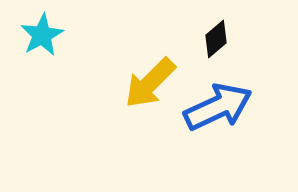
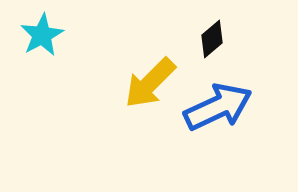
black diamond: moved 4 px left
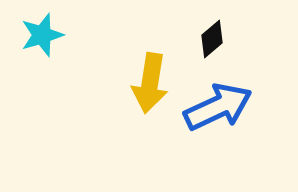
cyan star: rotated 12 degrees clockwise
yellow arrow: rotated 36 degrees counterclockwise
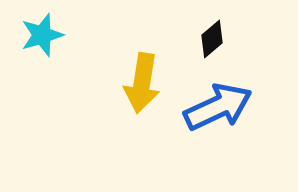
yellow arrow: moved 8 px left
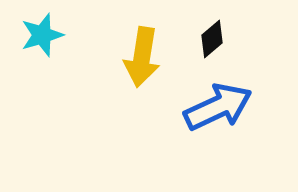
yellow arrow: moved 26 px up
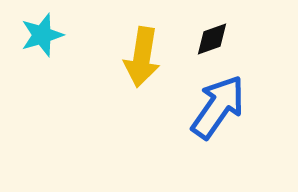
black diamond: rotated 21 degrees clockwise
blue arrow: rotated 30 degrees counterclockwise
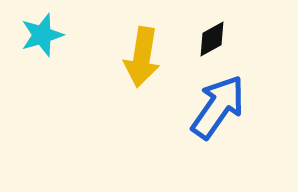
black diamond: rotated 9 degrees counterclockwise
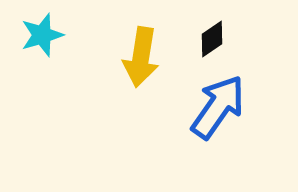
black diamond: rotated 6 degrees counterclockwise
yellow arrow: moved 1 px left
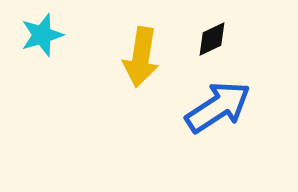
black diamond: rotated 9 degrees clockwise
blue arrow: rotated 22 degrees clockwise
